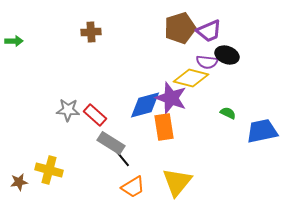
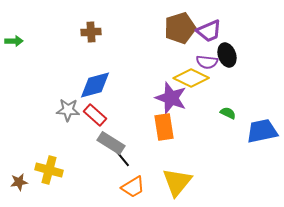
black ellipse: rotated 50 degrees clockwise
yellow diamond: rotated 12 degrees clockwise
blue diamond: moved 50 px left, 20 px up
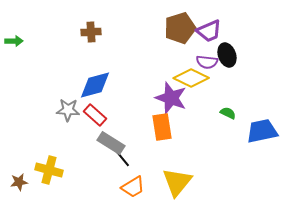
orange rectangle: moved 2 px left
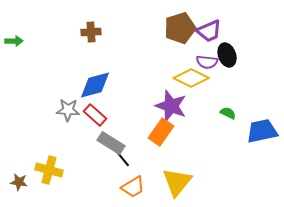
purple star: moved 8 px down
orange rectangle: moved 1 px left, 5 px down; rotated 44 degrees clockwise
brown star: rotated 18 degrees clockwise
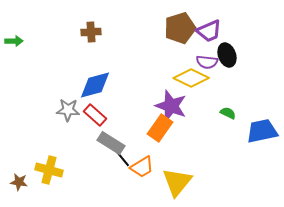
orange rectangle: moved 1 px left, 4 px up
orange trapezoid: moved 9 px right, 20 px up
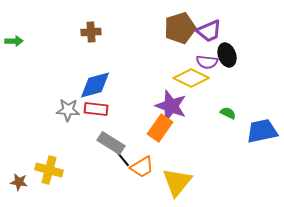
red rectangle: moved 1 px right, 6 px up; rotated 35 degrees counterclockwise
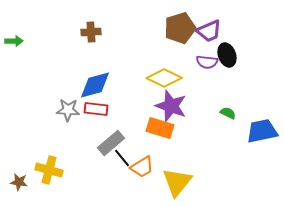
yellow diamond: moved 27 px left
orange rectangle: rotated 72 degrees clockwise
gray rectangle: rotated 72 degrees counterclockwise
